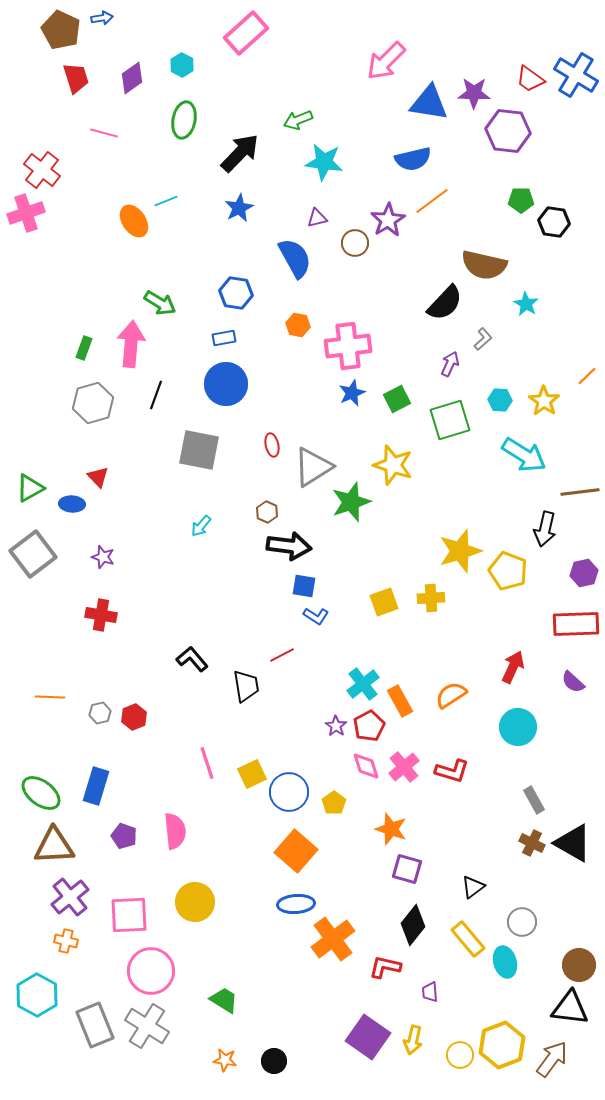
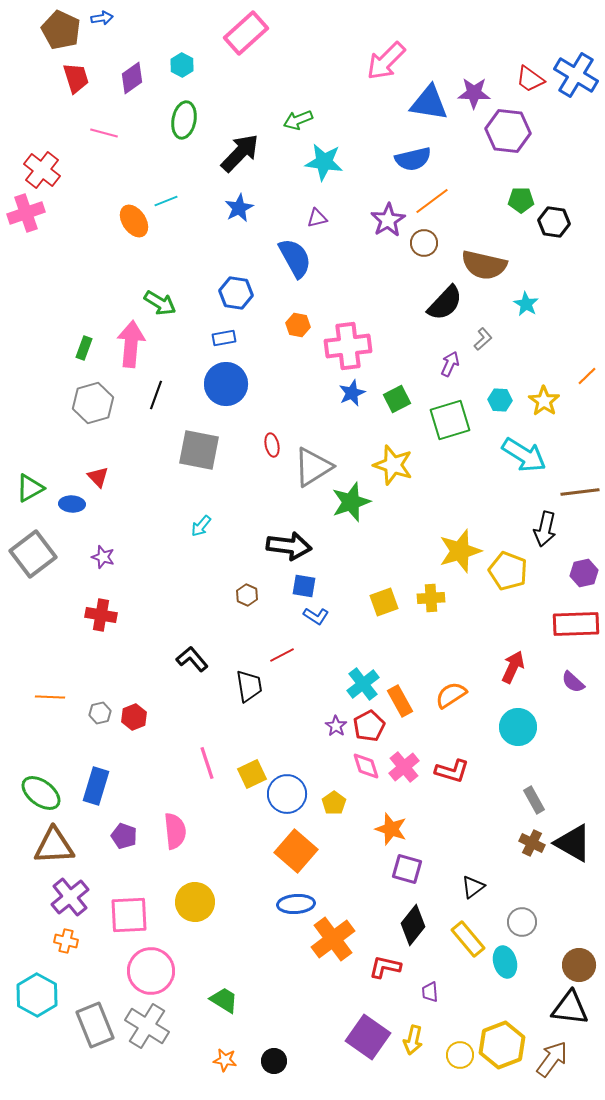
brown circle at (355, 243): moved 69 px right
brown hexagon at (267, 512): moved 20 px left, 83 px down
black trapezoid at (246, 686): moved 3 px right
blue circle at (289, 792): moved 2 px left, 2 px down
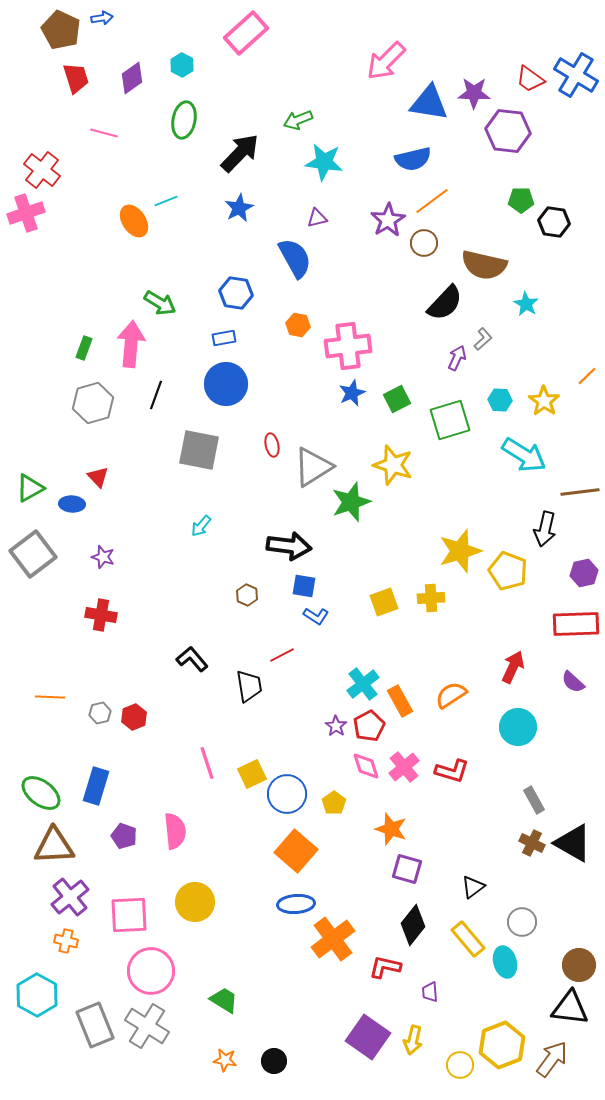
purple arrow at (450, 364): moved 7 px right, 6 px up
yellow circle at (460, 1055): moved 10 px down
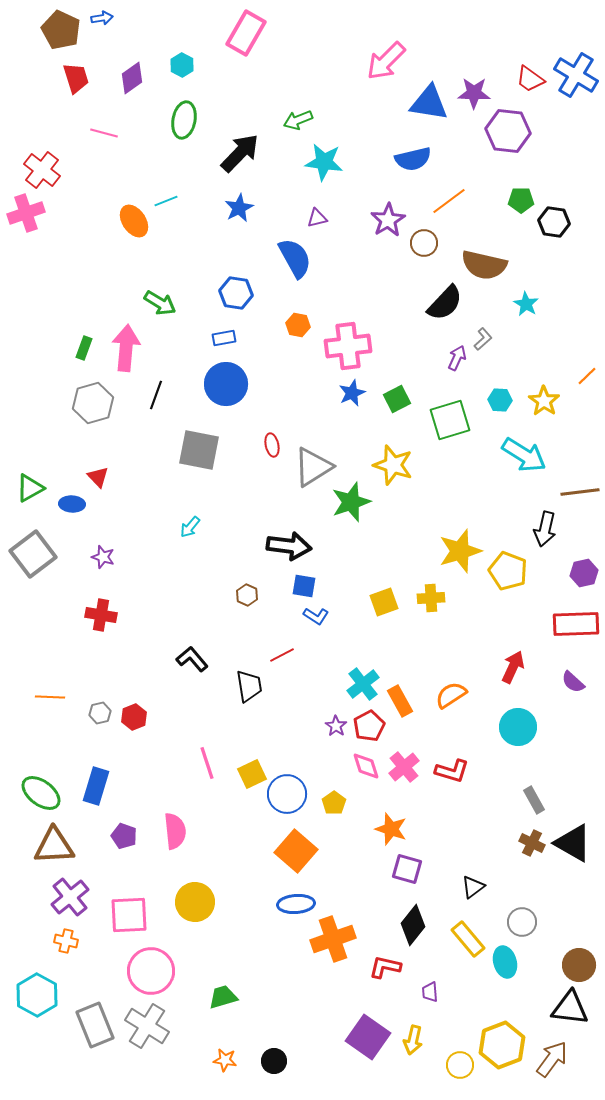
pink rectangle at (246, 33): rotated 18 degrees counterclockwise
orange line at (432, 201): moved 17 px right
pink arrow at (131, 344): moved 5 px left, 4 px down
cyan arrow at (201, 526): moved 11 px left, 1 px down
orange cross at (333, 939): rotated 18 degrees clockwise
green trapezoid at (224, 1000): moved 1 px left, 3 px up; rotated 48 degrees counterclockwise
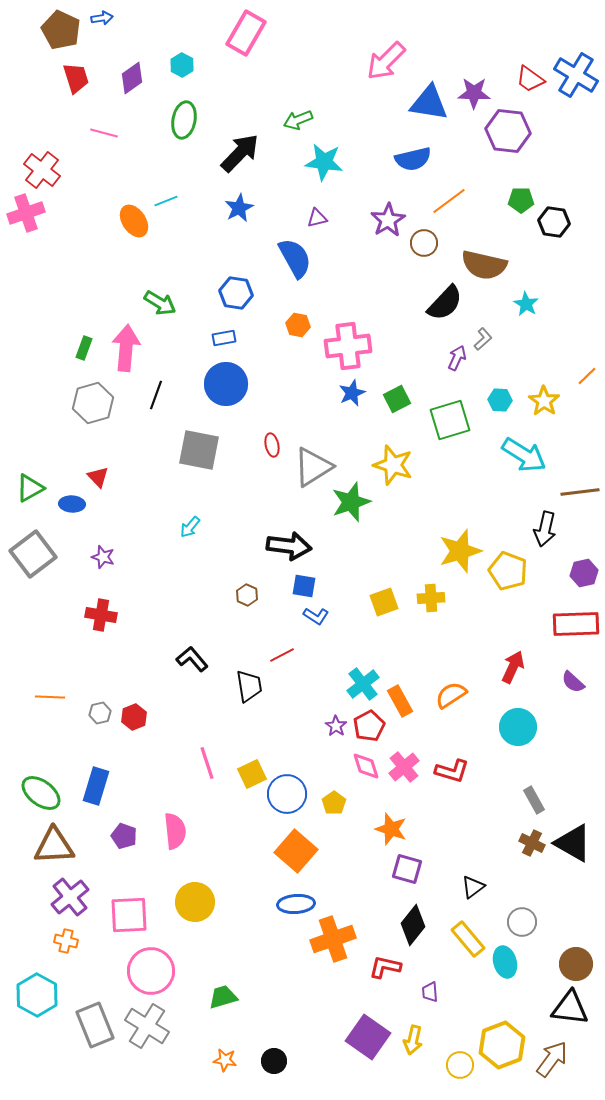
brown circle at (579, 965): moved 3 px left, 1 px up
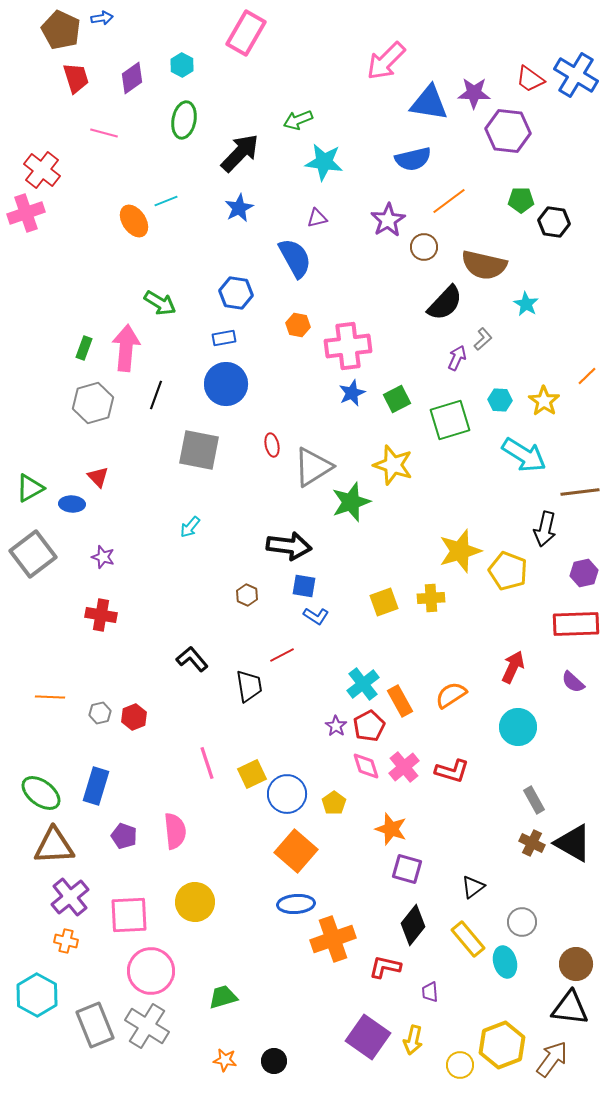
brown circle at (424, 243): moved 4 px down
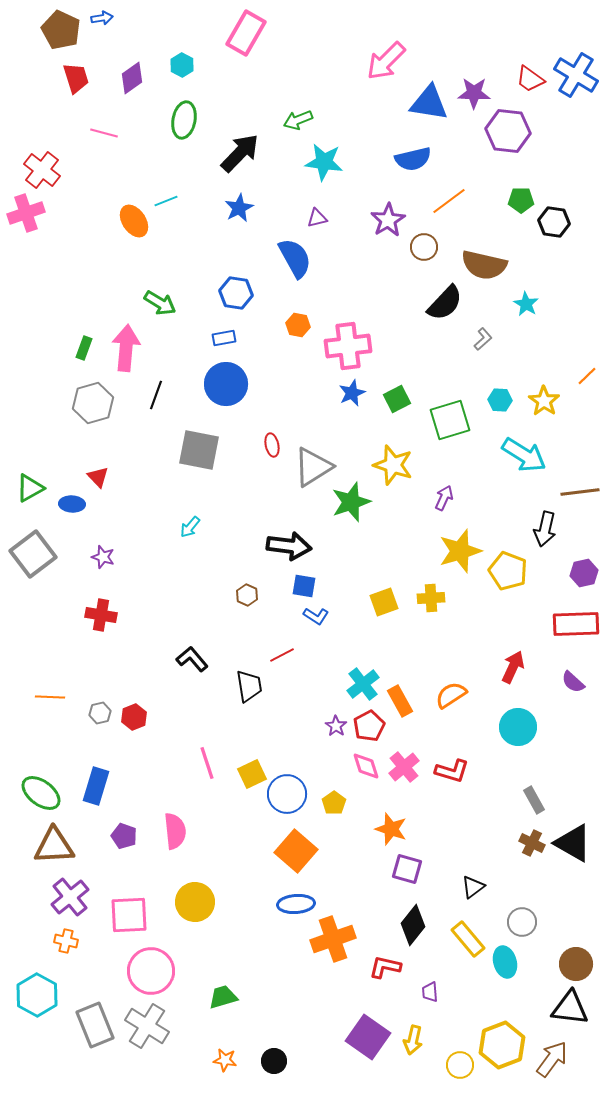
purple arrow at (457, 358): moved 13 px left, 140 px down
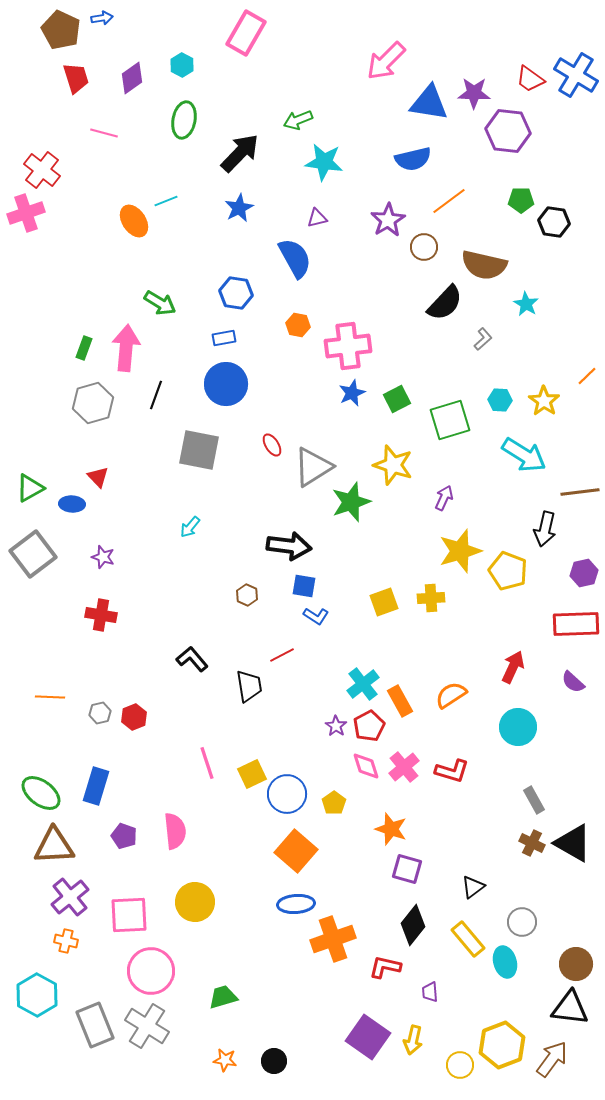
red ellipse at (272, 445): rotated 20 degrees counterclockwise
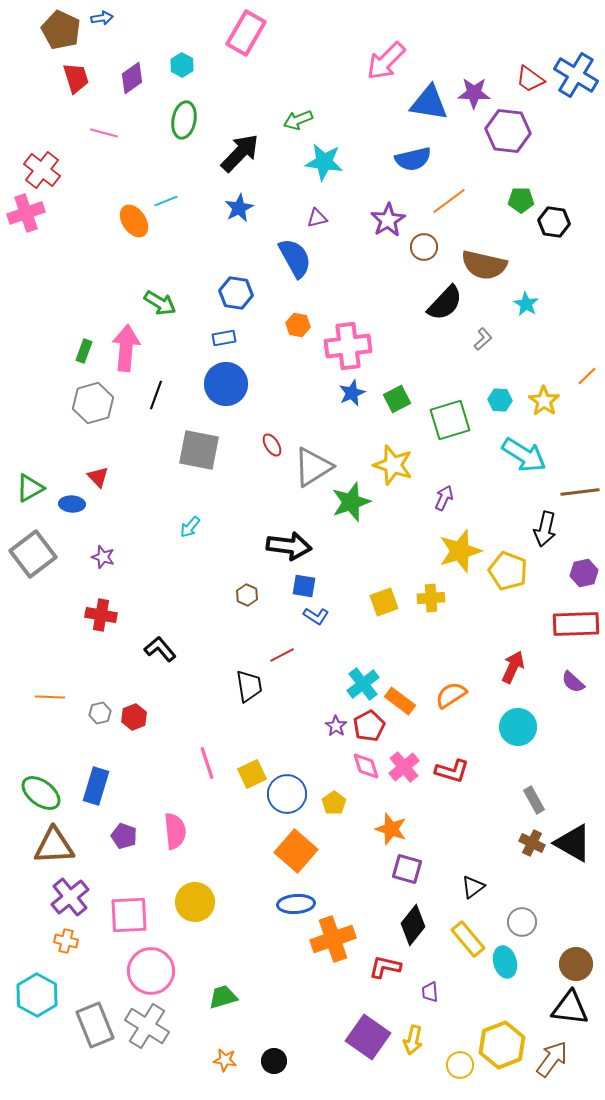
green rectangle at (84, 348): moved 3 px down
black L-shape at (192, 659): moved 32 px left, 10 px up
orange rectangle at (400, 701): rotated 24 degrees counterclockwise
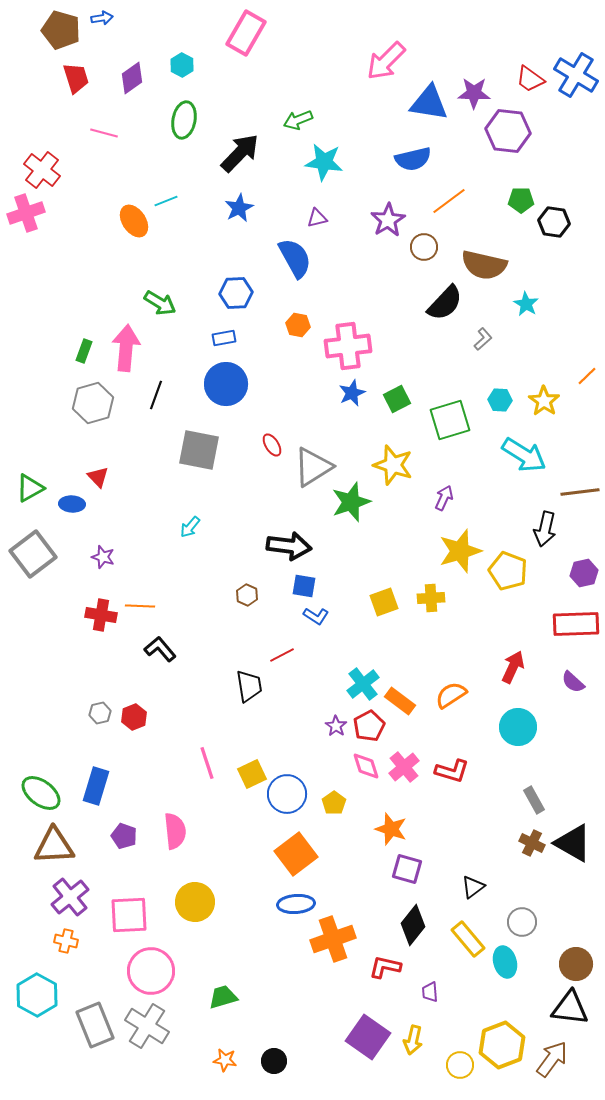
brown pentagon at (61, 30): rotated 9 degrees counterclockwise
blue hexagon at (236, 293): rotated 12 degrees counterclockwise
orange line at (50, 697): moved 90 px right, 91 px up
orange square at (296, 851): moved 3 px down; rotated 12 degrees clockwise
